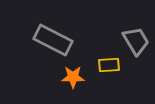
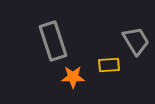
gray rectangle: moved 1 px down; rotated 45 degrees clockwise
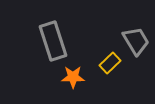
yellow rectangle: moved 1 px right, 2 px up; rotated 40 degrees counterclockwise
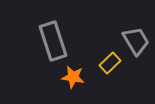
orange star: rotated 10 degrees clockwise
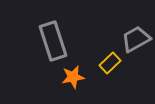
gray trapezoid: moved 2 px up; rotated 88 degrees counterclockwise
orange star: rotated 20 degrees counterclockwise
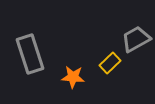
gray rectangle: moved 23 px left, 13 px down
orange star: rotated 15 degrees clockwise
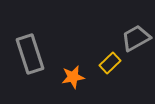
gray trapezoid: moved 1 px up
orange star: rotated 15 degrees counterclockwise
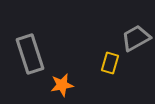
yellow rectangle: rotated 30 degrees counterclockwise
orange star: moved 11 px left, 8 px down
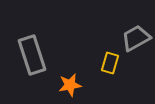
gray rectangle: moved 2 px right, 1 px down
orange star: moved 8 px right
